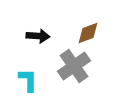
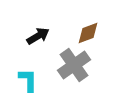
black arrow: rotated 35 degrees counterclockwise
gray cross: moved 1 px up
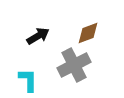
gray cross: rotated 8 degrees clockwise
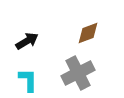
black arrow: moved 11 px left, 5 px down
gray cross: moved 4 px right, 8 px down
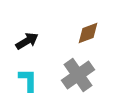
gray cross: moved 2 px down; rotated 8 degrees counterclockwise
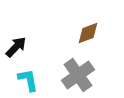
black arrow: moved 11 px left, 6 px down; rotated 15 degrees counterclockwise
cyan L-shape: rotated 10 degrees counterclockwise
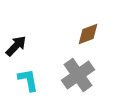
brown diamond: moved 1 px down
black arrow: moved 1 px up
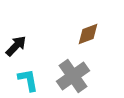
gray cross: moved 5 px left, 1 px down
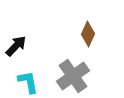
brown diamond: rotated 45 degrees counterclockwise
cyan L-shape: moved 2 px down
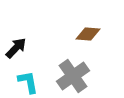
brown diamond: rotated 70 degrees clockwise
black arrow: moved 2 px down
